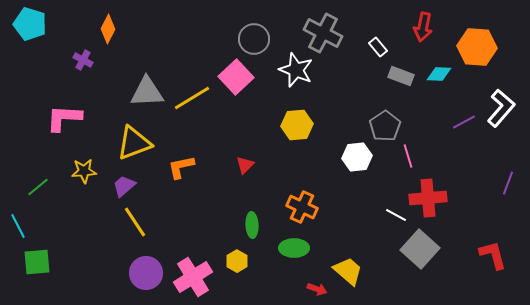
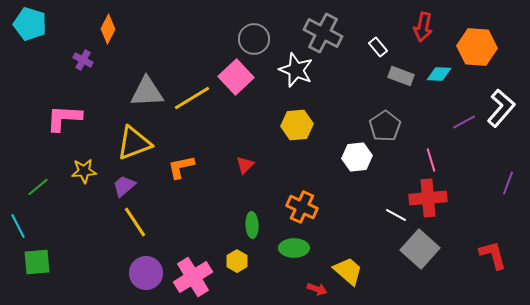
pink line at (408, 156): moved 23 px right, 4 px down
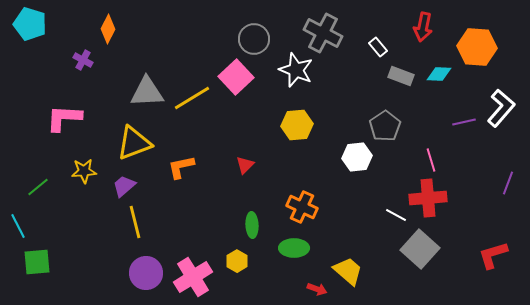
purple line at (464, 122): rotated 15 degrees clockwise
yellow line at (135, 222): rotated 20 degrees clockwise
red L-shape at (493, 255): rotated 92 degrees counterclockwise
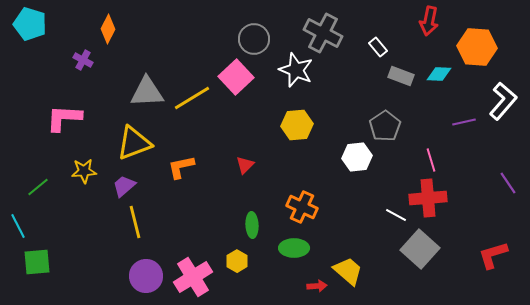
red arrow at (423, 27): moved 6 px right, 6 px up
white L-shape at (501, 108): moved 2 px right, 7 px up
purple line at (508, 183): rotated 55 degrees counterclockwise
purple circle at (146, 273): moved 3 px down
red arrow at (317, 289): moved 3 px up; rotated 24 degrees counterclockwise
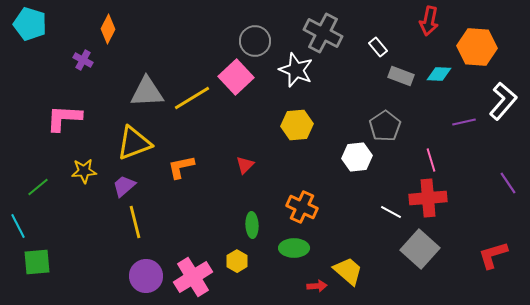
gray circle at (254, 39): moved 1 px right, 2 px down
white line at (396, 215): moved 5 px left, 3 px up
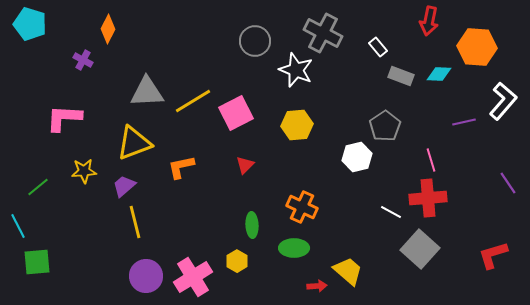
pink square at (236, 77): moved 36 px down; rotated 16 degrees clockwise
yellow line at (192, 98): moved 1 px right, 3 px down
white hexagon at (357, 157): rotated 8 degrees counterclockwise
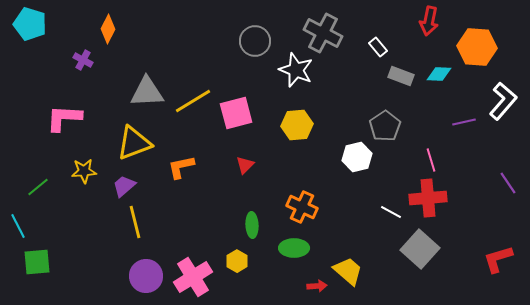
pink square at (236, 113): rotated 12 degrees clockwise
red L-shape at (493, 255): moved 5 px right, 4 px down
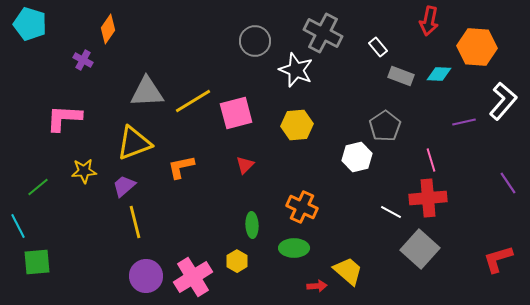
orange diamond at (108, 29): rotated 8 degrees clockwise
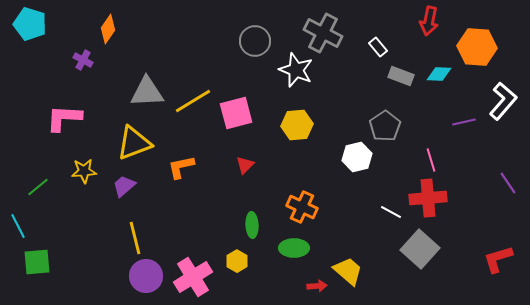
yellow line at (135, 222): moved 16 px down
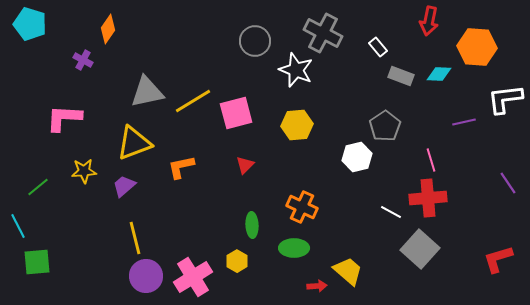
gray triangle at (147, 92): rotated 9 degrees counterclockwise
white L-shape at (503, 101): moved 2 px right, 2 px up; rotated 138 degrees counterclockwise
